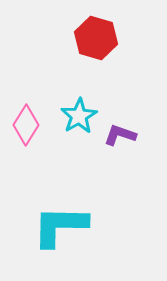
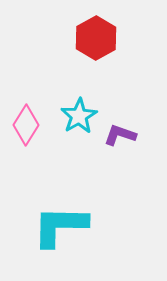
red hexagon: rotated 15 degrees clockwise
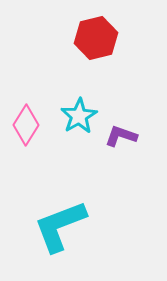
red hexagon: rotated 15 degrees clockwise
purple L-shape: moved 1 px right, 1 px down
cyan L-shape: rotated 22 degrees counterclockwise
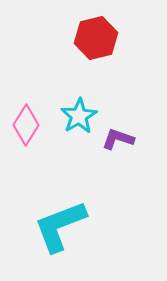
purple L-shape: moved 3 px left, 3 px down
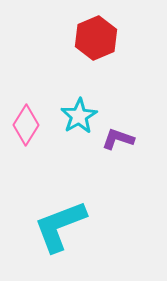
red hexagon: rotated 9 degrees counterclockwise
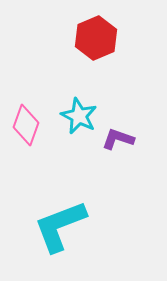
cyan star: rotated 15 degrees counterclockwise
pink diamond: rotated 12 degrees counterclockwise
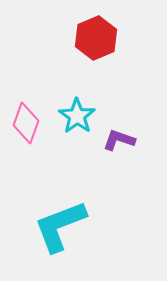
cyan star: moved 2 px left; rotated 9 degrees clockwise
pink diamond: moved 2 px up
purple L-shape: moved 1 px right, 1 px down
